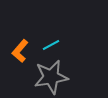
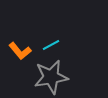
orange L-shape: rotated 80 degrees counterclockwise
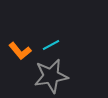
gray star: moved 1 px up
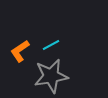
orange L-shape: rotated 95 degrees clockwise
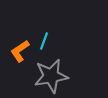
cyan line: moved 7 px left, 4 px up; rotated 42 degrees counterclockwise
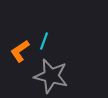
gray star: rotated 24 degrees clockwise
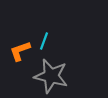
orange L-shape: rotated 15 degrees clockwise
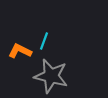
orange L-shape: rotated 45 degrees clockwise
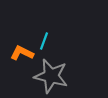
orange L-shape: moved 2 px right, 2 px down
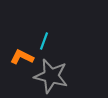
orange L-shape: moved 4 px down
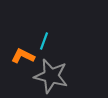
orange L-shape: moved 1 px right, 1 px up
